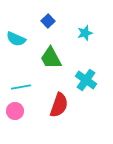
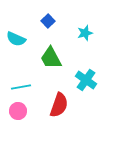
pink circle: moved 3 px right
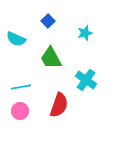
pink circle: moved 2 px right
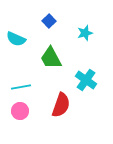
blue square: moved 1 px right
red semicircle: moved 2 px right
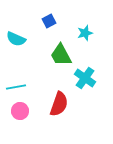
blue square: rotated 16 degrees clockwise
green trapezoid: moved 10 px right, 3 px up
cyan cross: moved 1 px left, 2 px up
cyan line: moved 5 px left
red semicircle: moved 2 px left, 1 px up
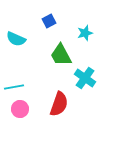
cyan line: moved 2 px left
pink circle: moved 2 px up
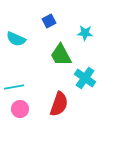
cyan star: rotated 21 degrees clockwise
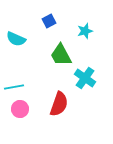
cyan star: moved 2 px up; rotated 21 degrees counterclockwise
